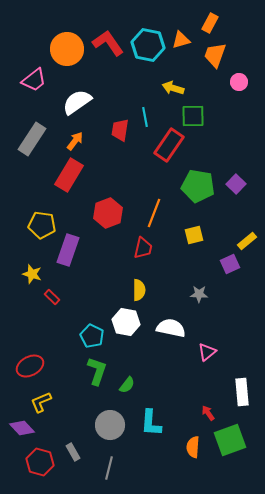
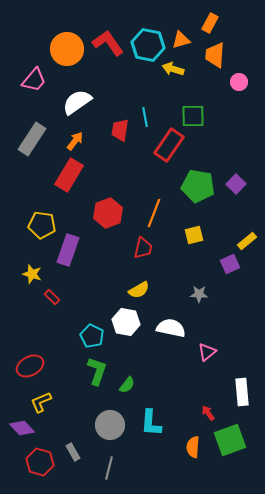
orange trapezoid at (215, 55): rotated 16 degrees counterclockwise
pink trapezoid at (34, 80): rotated 12 degrees counterclockwise
yellow arrow at (173, 88): moved 19 px up
yellow semicircle at (139, 290): rotated 60 degrees clockwise
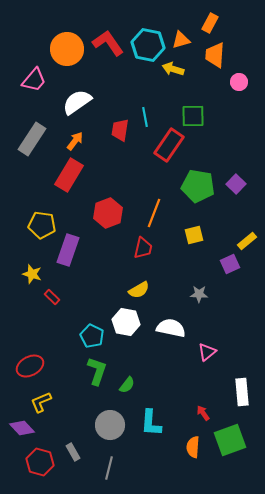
red arrow at (208, 413): moved 5 px left
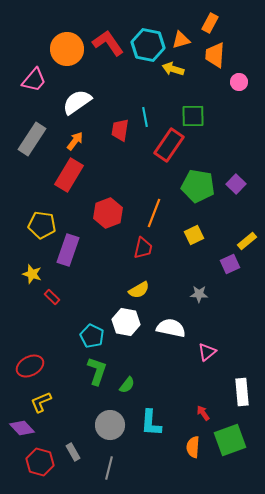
yellow square at (194, 235): rotated 12 degrees counterclockwise
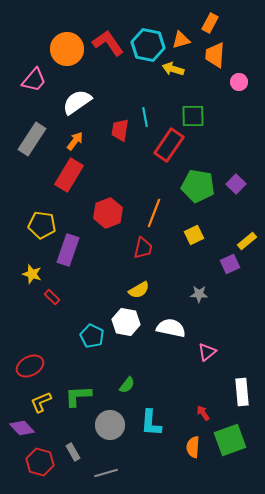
green L-shape at (97, 371): moved 19 px left, 25 px down; rotated 112 degrees counterclockwise
gray line at (109, 468): moved 3 px left, 5 px down; rotated 60 degrees clockwise
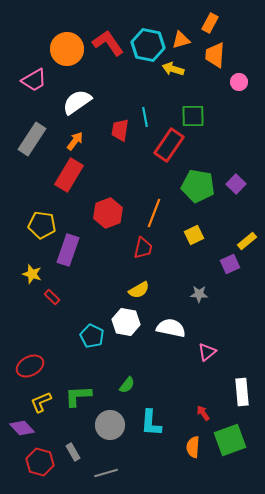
pink trapezoid at (34, 80): rotated 20 degrees clockwise
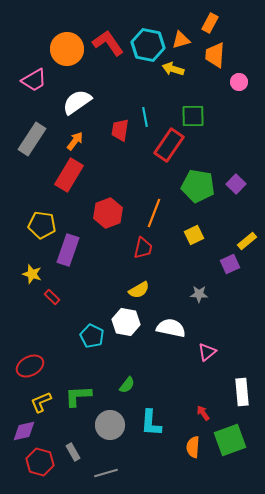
purple diamond at (22, 428): moved 2 px right, 3 px down; rotated 60 degrees counterclockwise
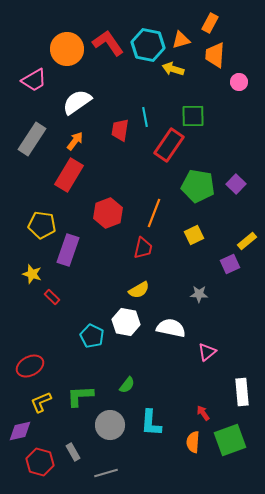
green L-shape at (78, 396): moved 2 px right
purple diamond at (24, 431): moved 4 px left
orange semicircle at (193, 447): moved 5 px up
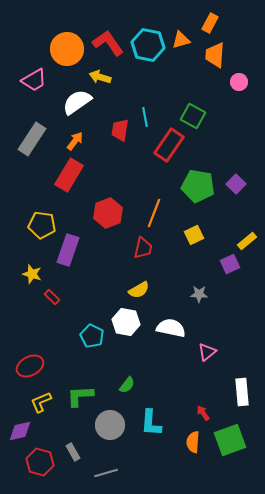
yellow arrow at (173, 69): moved 73 px left, 8 px down
green square at (193, 116): rotated 30 degrees clockwise
